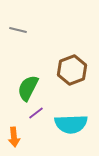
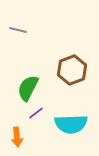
orange arrow: moved 3 px right
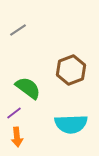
gray line: rotated 48 degrees counterclockwise
brown hexagon: moved 1 px left
green semicircle: rotated 100 degrees clockwise
purple line: moved 22 px left
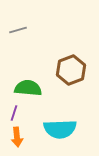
gray line: rotated 18 degrees clockwise
green semicircle: rotated 32 degrees counterclockwise
purple line: rotated 35 degrees counterclockwise
cyan semicircle: moved 11 px left, 5 px down
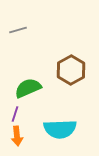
brown hexagon: rotated 8 degrees counterclockwise
green semicircle: rotated 28 degrees counterclockwise
purple line: moved 1 px right, 1 px down
orange arrow: moved 1 px up
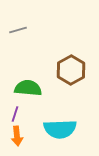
green semicircle: rotated 28 degrees clockwise
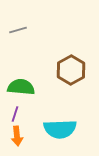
green semicircle: moved 7 px left, 1 px up
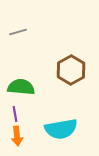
gray line: moved 2 px down
purple line: rotated 28 degrees counterclockwise
cyan semicircle: moved 1 px right; rotated 8 degrees counterclockwise
